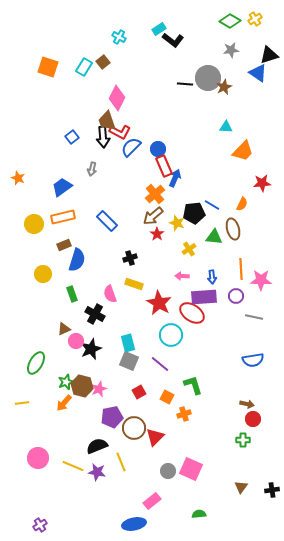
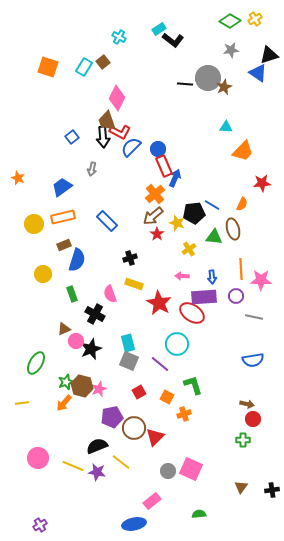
cyan circle at (171, 335): moved 6 px right, 9 px down
yellow line at (121, 462): rotated 30 degrees counterclockwise
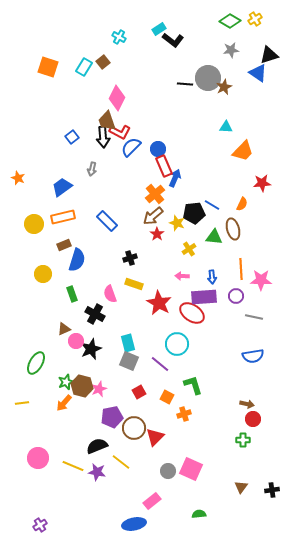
blue semicircle at (253, 360): moved 4 px up
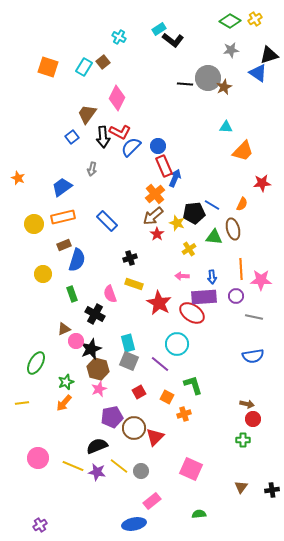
brown trapezoid at (107, 121): moved 20 px left, 7 px up; rotated 55 degrees clockwise
blue circle at (158, 149): moved 3 px up
brown hexagon at (82, 386): moved 16 px right, 17 px up
yellow line at (121, 462): moved 2 px left, 4 px down
gray circle at (168, 471): moved 27 px left
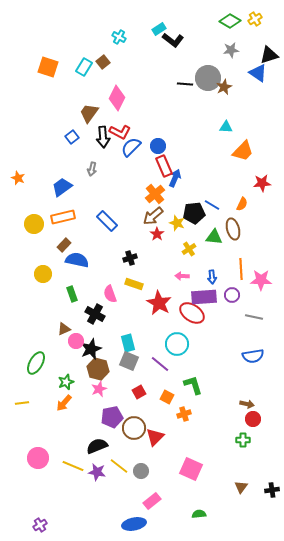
brown trapezoid at (87, 114): moved 2 px right, 1 px up
brown rectangle at (64, 245): rotated 24 degrees counterclockwise
blue semicircle at (77, 260): rotated 95 degrees counterclockwise
purple circle at (236, 296): moved 4 px left, 1 px up
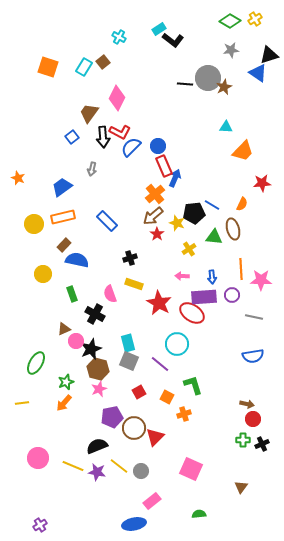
black cross at (272, 490): moved 10 px left, 46 px up; rotated 16 degrees counterclockwise
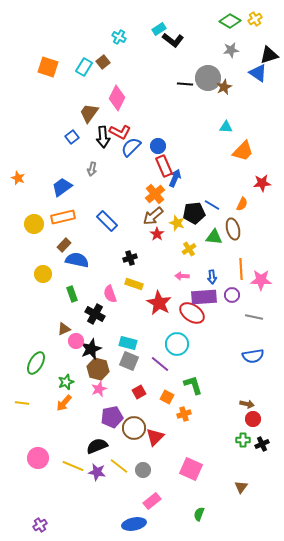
cyan rectangle at (128, 343): rotated 60 degrees counterclockwise
yellow line at (22, 403): rotated 16 degrees clockwise
gray circle at (141, 471): moved 2 px right, 1 px up
green semicircle at (199, 514): rotated 64 degrees counterclockwise
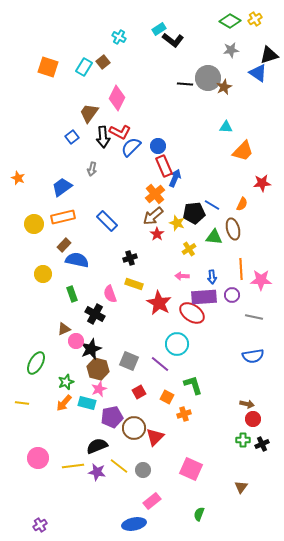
cyan rectangle at (128, 343): moved 41 px left, 60 px down
yellow line at (73, 466): rotated 30 degrees counterclockwise
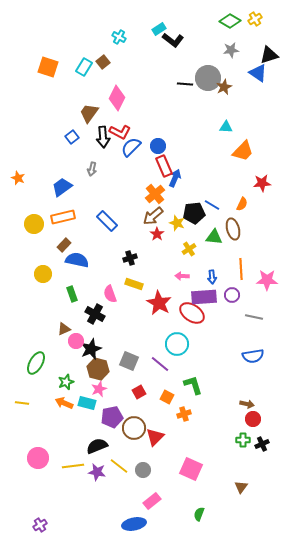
pink star at (261, 280): moved 6 px right
orange arrow at (64, 403): rotated 72 degrees clockwise
